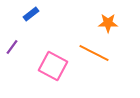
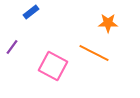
blue rectangle: moved 2 px up
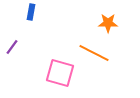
blue rectangle: rotated 42 degrees counterclockwise
pink square: moved 7 px right, 7 px down; rotated 12 degrees counterclockwise
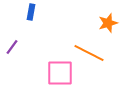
orange star: rotated 18 degrees counterclockwise
orange line: moved 5 px left
pink square: rotated 16 degrees counterclockwise
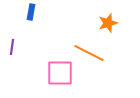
purple line: rotated 28 degrees counterclockwise
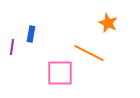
blue rectangle: moved 22 px down
orange star: rotated 30 degrees counterclockwise
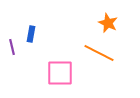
purple line: rotated 21 degrees counterclockwise
orange line: moved 10 px right
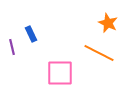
blue rectangle: rotated 35 degrees counterclockwise
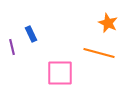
orange line: rotated 12 degrees counterclockwise
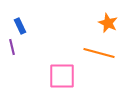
blue rectangle: moved 11 px left, 8 px up
pink square: moved 2 px right, 3 px down
